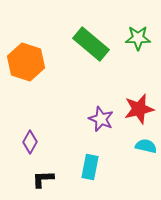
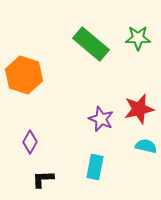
orange hexagon: moved 2 px left, 13 px down
cyan rectangle: moved 5 px right
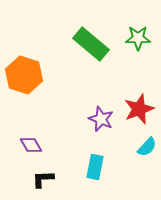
red star: rotated 8 degrees counterclockwise
purple diamond: moved 1 px right, 3 px down; rotated 60 degrees counterclockwise
cyan semicircle: moved 1 px right, 1 px down; rotated 120 degrees clockwise
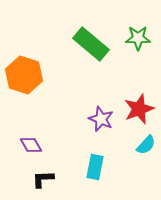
cyan semicircle: moved 1 px left, 2 px up
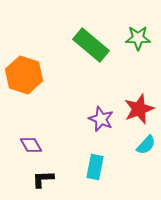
green rectangle: moved 1 px down
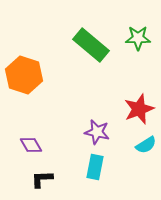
purple star: moved 4 px left, 13 px down; rotated 10 degrees counterclockwise
cyan semicircle: rotated 15 degrees clockwise
black L-shape: moved 1 px left
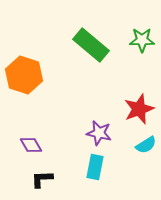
green star: moved 4 px right, 2 px down
purple star: moved 2 px right, 1 px down
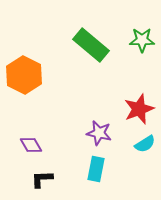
orange hexagon: rotated 9 degrees clockwise
cyan semicircle: moved 1 px left, 1 px up
cyan rectangle: moved 1 px right, 2 px down
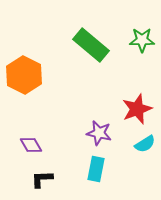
red star: moved 2 px left
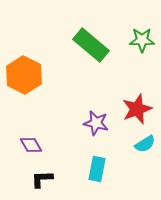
purple star: moved 3 px left, 10 px up
cyan rectangle: moved 1 px right
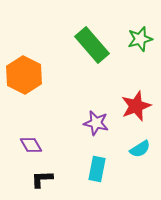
green star: moved 2 px left, 1 px up; rotated 15 degrees counterclockwise
green rectangle: moved 1 px right; rotated 9 degrees clockwise
red star: moved 1 px left, 3 px up
cyan semicircle: moved 5 px left, 5 px down
